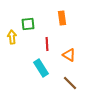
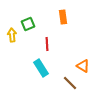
orange rectangle: moved 1 px right, 1 px up
green square: rotated 16 degrees counterclockwise
yellow arrow: moved 2 px up
orange triangle: moved 14 px right, 11 px down
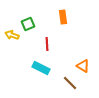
yellow arrow: rotated 64 degrees counterclockwise
cyan rectangle: rotated 30 degrees counterclockwise
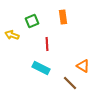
green square: moved 4 px right, 3 px up
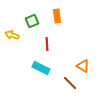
orange rectangle: moved 6 px left, 1 px up
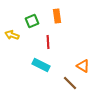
red line: moved 1 px right, 2 px up
cyan rectangle: moved 3 px up
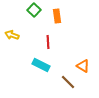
green square: moved 2 px right, 11 px up; rotated 24 degrees counterclockwise
brown line: moved 2 px left, 1 px up
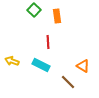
yellow arrow: moved 26 px down
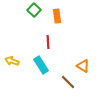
cyan rectangle: rotated 30 degrees clockwise
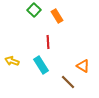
orange rectangle: rotated 24 degrees counterclockwise
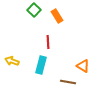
cyan rectangle: rotated 48 degrees clockwise
brown line: rotated 35 degrees counterclockwise
